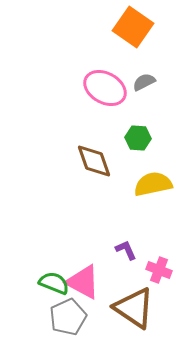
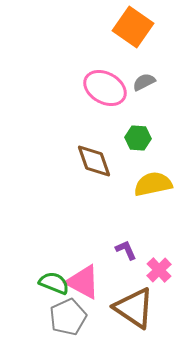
pink cross: rotated 25 degrees clockwise
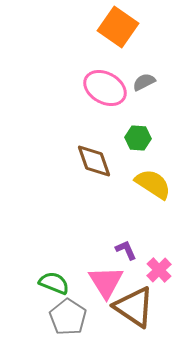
orange square: moved 15 px left
yellow semicircle: rotated 45 degrees clockwise
pink triangle: moved 23 px right; rotated 30 degrees clockwise
brown triangle: moved 1 px up
gray pentagon: rotated 15 degrees counterclockwise
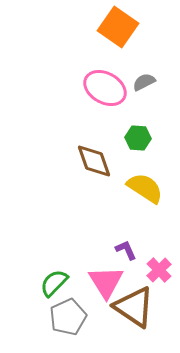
yellow semicircle: moved 8 px left, 4 px down
green semicircle: rotated 68 degrees counterclockwise
gray pentagon: rotated 15 degrees clockwise
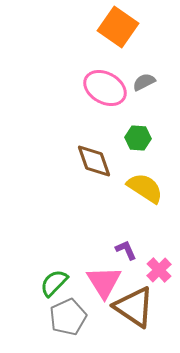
pink triangle: moved 2 px left
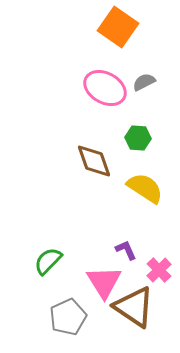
green semicircle: moved 6 px left, 22 px up
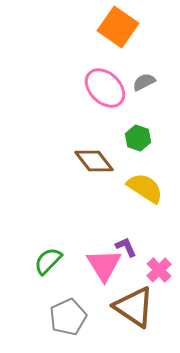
pink ellipse: rotated 15 degrees clockwise
green hexagon: rotated 15 degrees clockwise
brown diamond: rotated 18 degrees counterclockwise
purple L-shape: moved 3 px up
pink triangle: moved 17 px up
